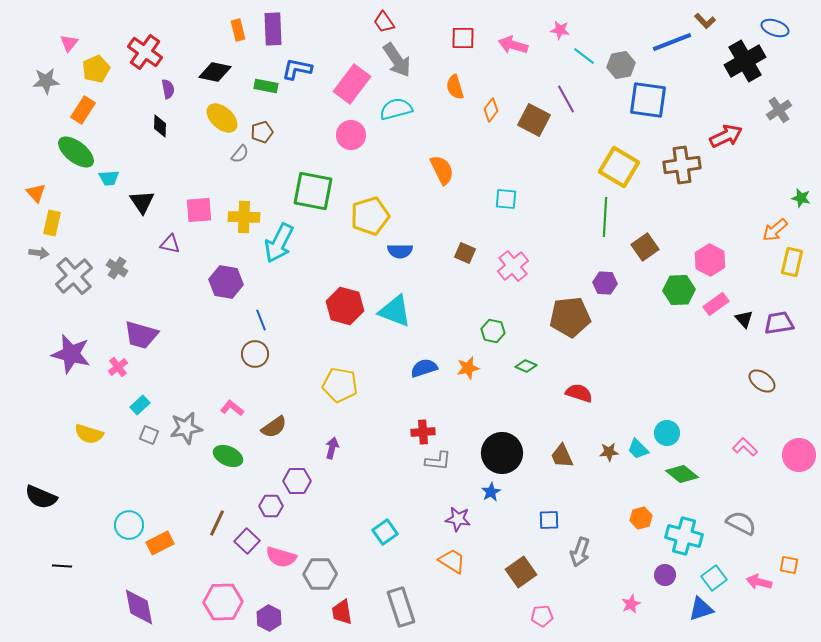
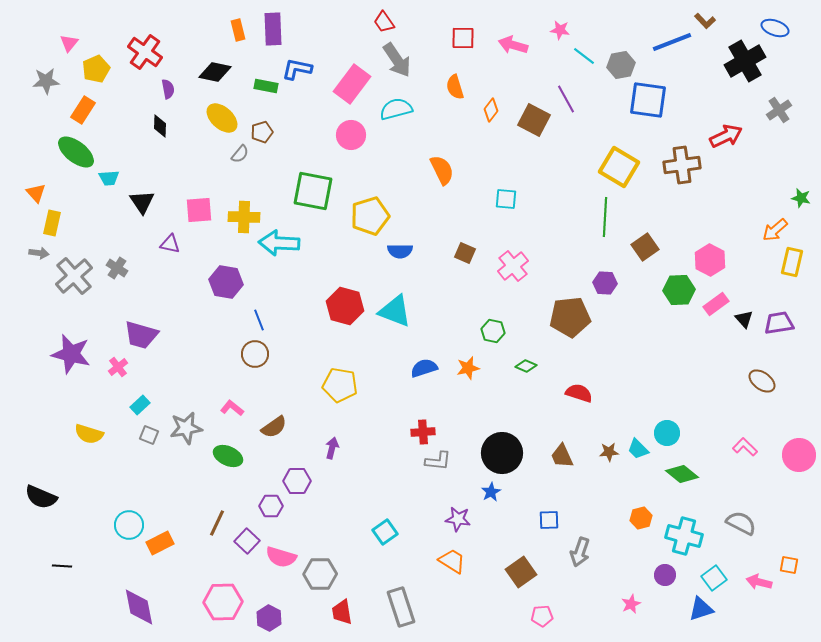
cyan arrow at (279, 243): rotated 66 degrees clockwise
blue line at (261, 320): moved 2 px left
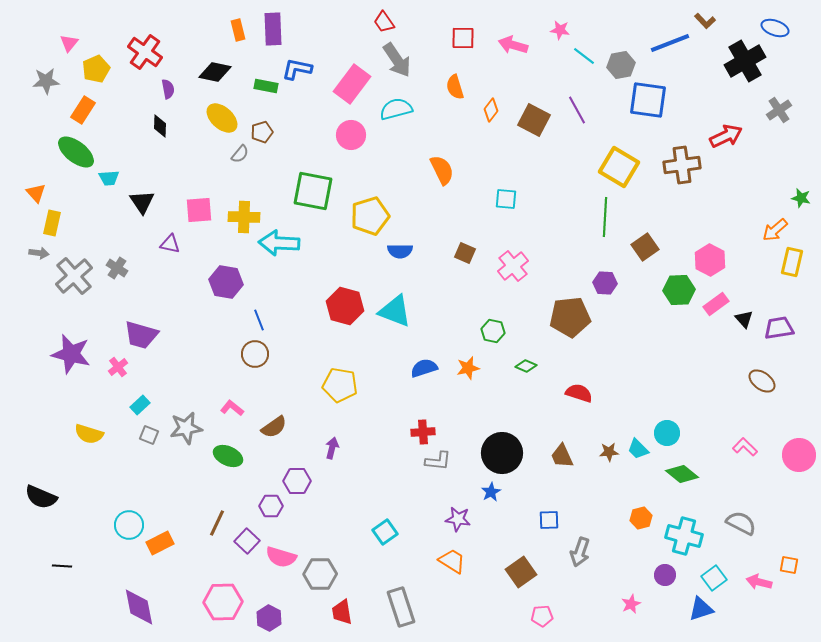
blue line at (672, 42): moved 2 px left, 1 px down
purple line at (566, 99): moved 11 px right, 11 px down
purple trapezoid at (779, 323): moved 5 px down
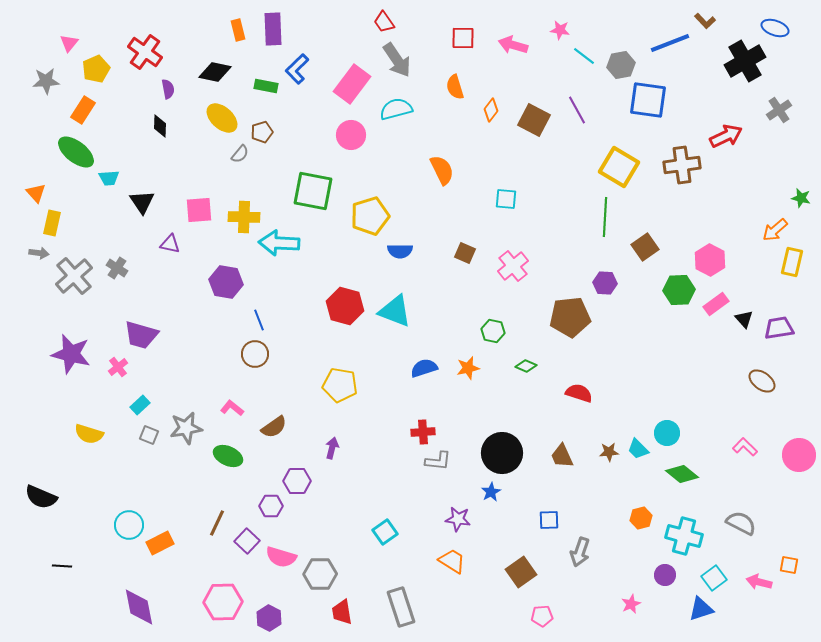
blue L-shape at (297, 69): rotated 56 degrees counterclockwise
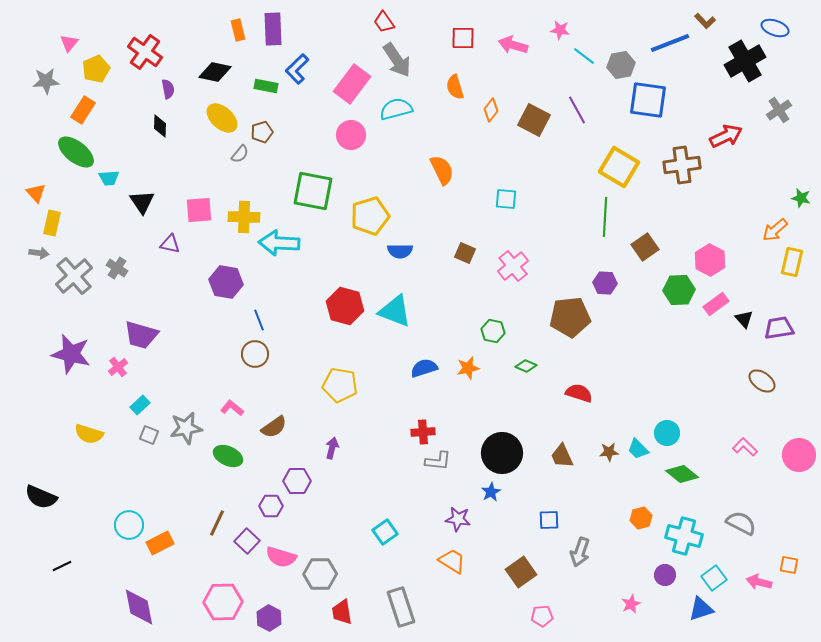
black line at (62, 566): rotated 30 degrees counterclockwise
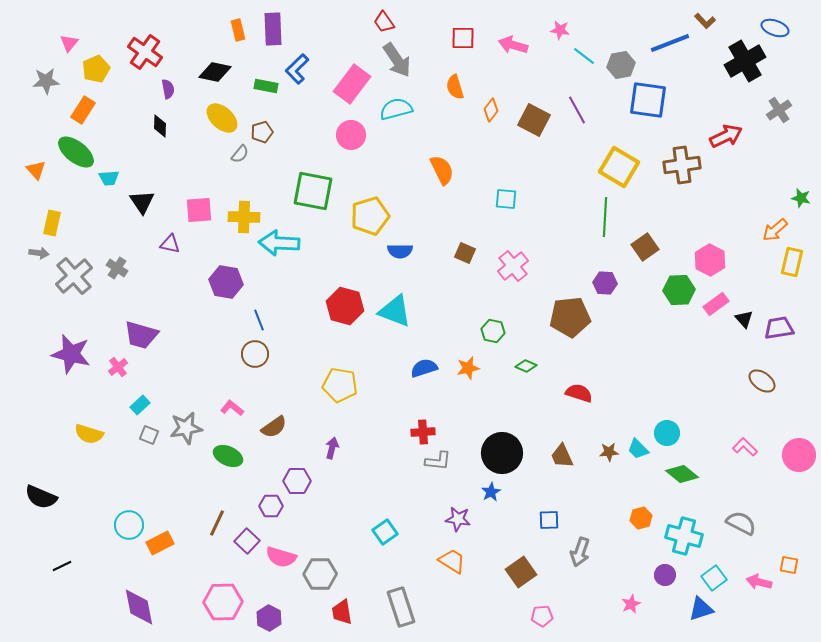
orange triangle at (36, 193): moved 23 px up
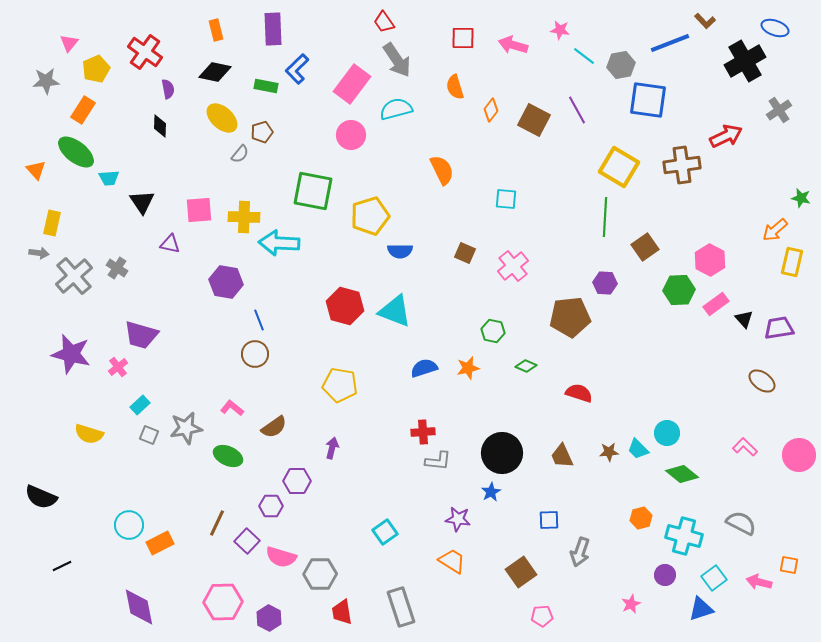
orange rectangle at (238, 30): moved 22 px left
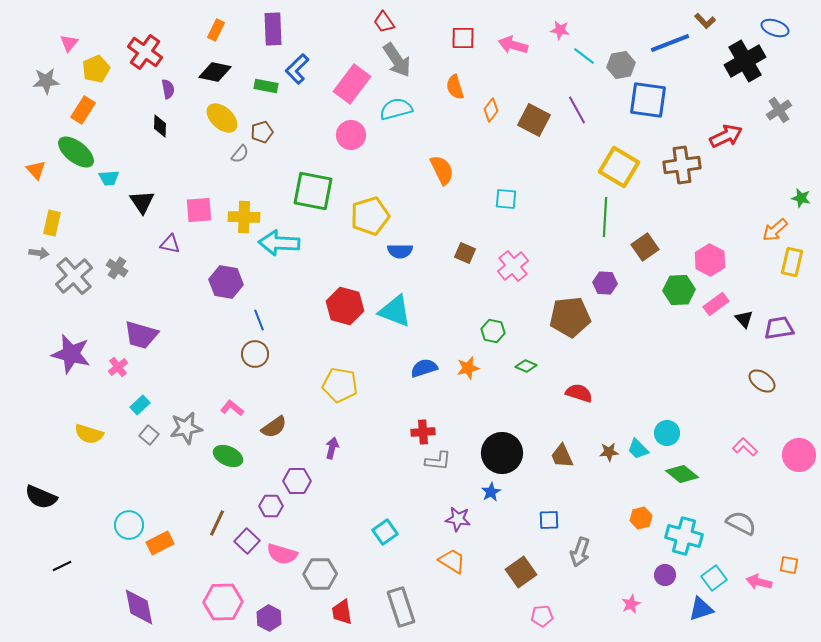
orange rectangle at (216, 30): rotated 40 degrees clockwise
gray square at (149, 435): rotated 18 degrees clockwise
pink semicircle at (281, 557): moved 1 px right, 3 px up
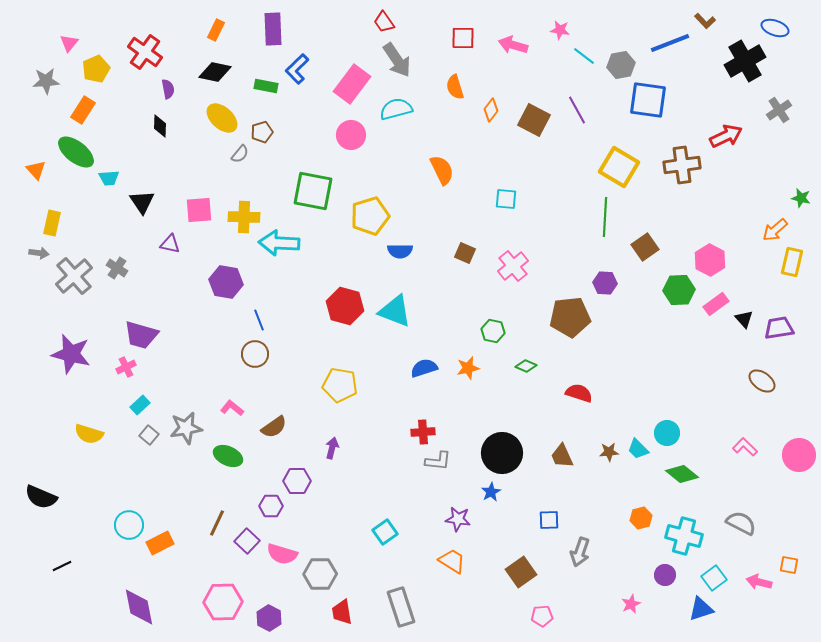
pink cross at (118, 367): moved 8 px right; rotated 12 degrees clockwise
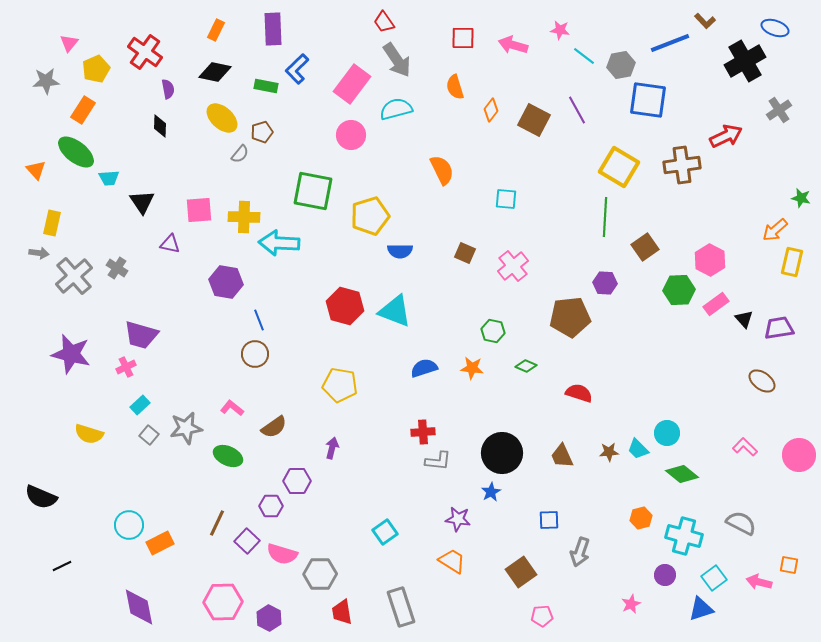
orange star at (468, 368): moved 4 px right; rotated 20 degrees clockwise
